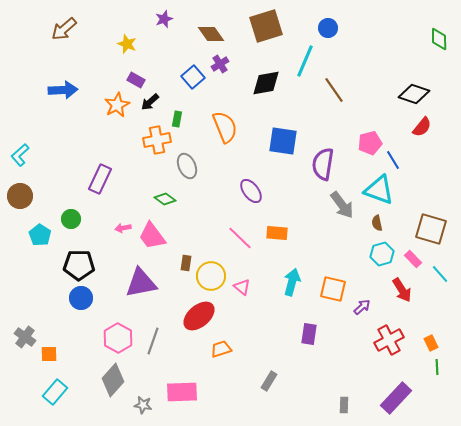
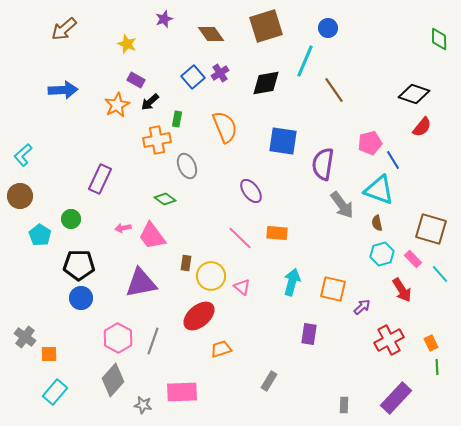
purple cross at (220, 64): moved 9 px down
cyan L-shape at (20, 155): moved 3 px right
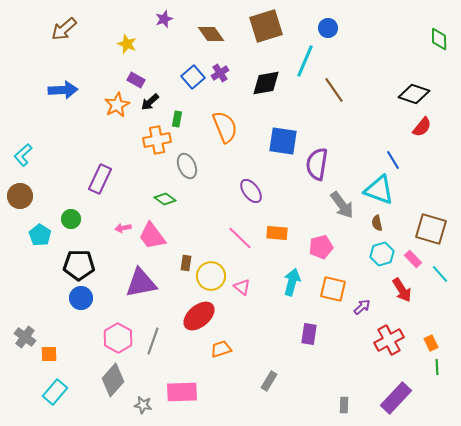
pink pentagon at (370, 143): moved 49 px left, 104 px down
purple semicircle at (323, 164): moved 6 px left
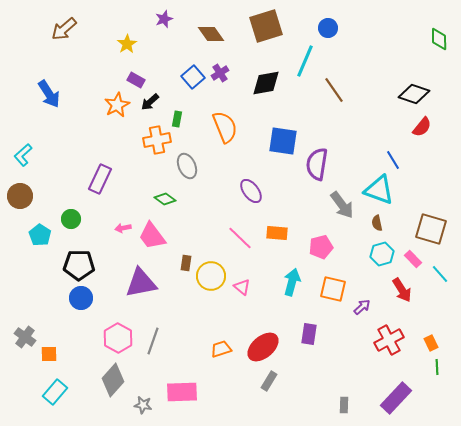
yellow star at (127, 44): rotated 18 degrees clockwise
blue arrow at (63, 90): moved 14 px left, 4 px down; rotated 60 degrees clockwise
red ellipse at (199, 316): moved 64 px right, 31 px down
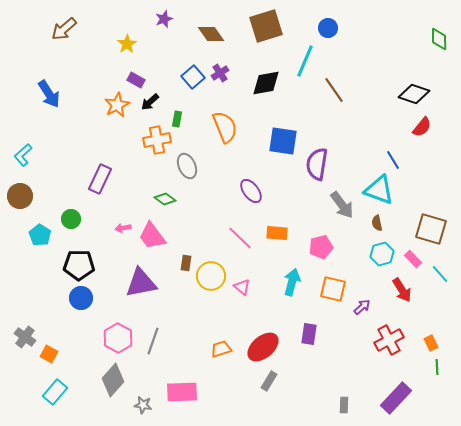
orange square at (49, 354): rotated 30 degrees clockwise
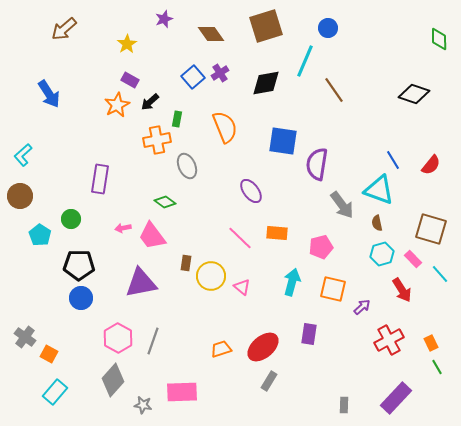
purple rectangle at (136, 80): moved 6 px left
red semicircle at (422, 127): moved 9 px right, 38 px down
purple rectangle at (100, 179): rotated 16 degrees counterclockwise
green diamond at (165, 199): moved 3 px down
green line at (437, 367): rotated 28 degrees counterclockwise
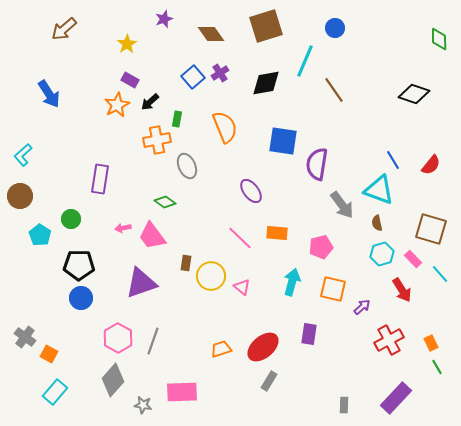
blue circle at (328, 28): moved 7 px right
purple triangle at (141, 283): rotated 8 degrees counterclockwise
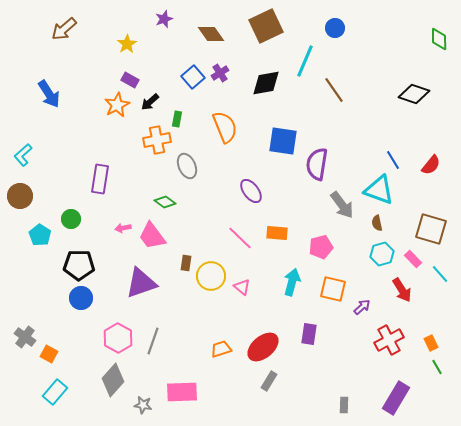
brown square at (266, 26): rotated 8 degrees counterclockwise
purple rectangle at (396, 398): rotated 12 degrees counterclockwise
